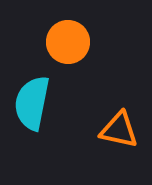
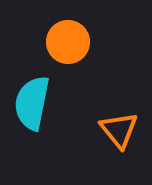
orange triangle: rotated 39 degrees clockwise
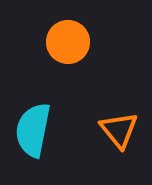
cyan semicircle: moved 1 px right, 27 px down
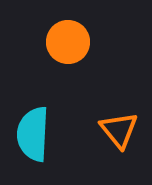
cyan semicircle: moved 4 px down; rotated 8 degrees counterclockwise
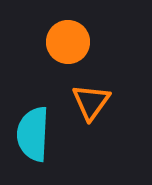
orange triangle: moved 28 px left, 28 px up; rotated 15 degrees clockwise
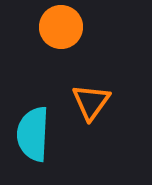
orange circle: moved 7 px left, 15 px up
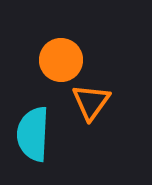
orange circle: moved 33 px down
